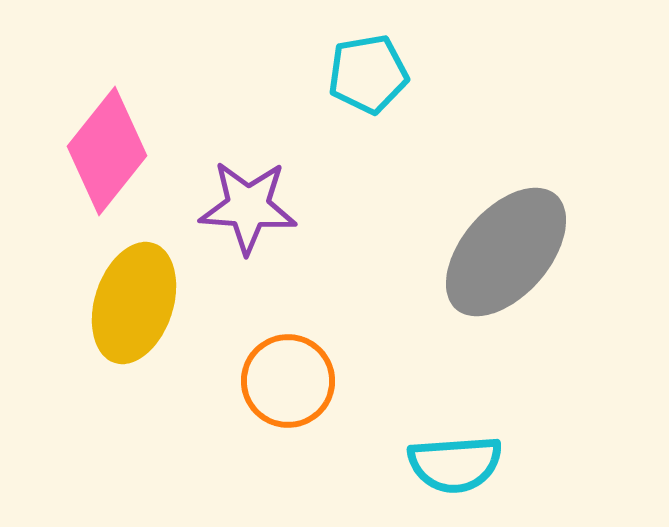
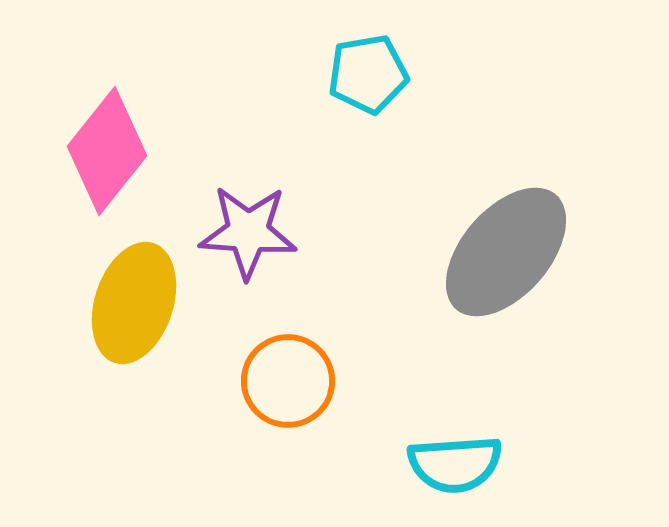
purple star: moved 25 px down
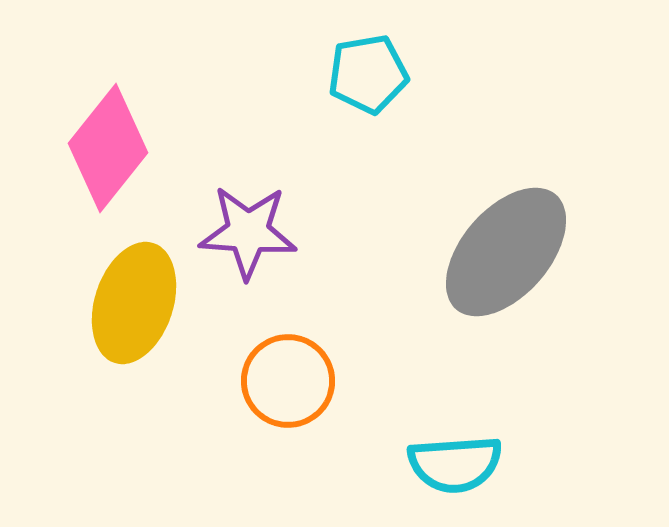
pink diamond: moved 1 px right, 3 px up
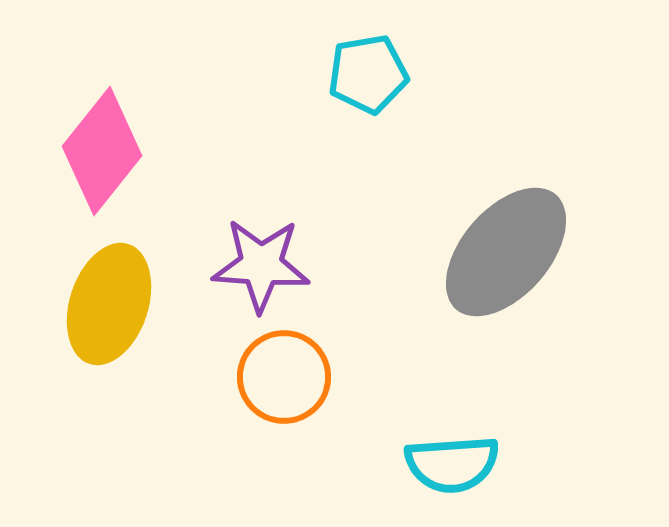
pink diamond: moved 6 px left, 3 px down
purple star: moved 13 px right, 33 px down
yellow ellipse: moved 25 px left, 1 px down
orange circle: moved 4 px left, 4 px up
cyan semicircle: moved 3 px left
